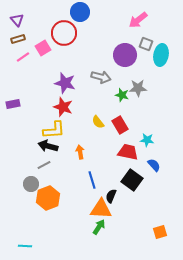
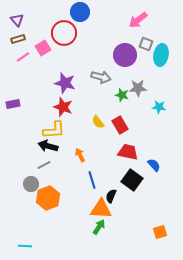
cyan star: moved 12 px right, 33 px up
orange arrow: moved 3 px down; rotated 16 degrees counterclockwise
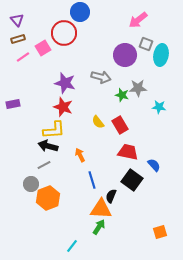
cyan line: moved 47 px right; rotated 56 degrees counterclockwise
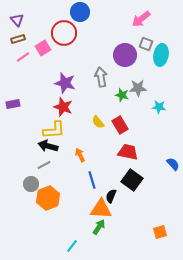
pink arrow: moved 3 px right, 1 px up
gray arrow: rotated 114 degrees counterclockwise
blue semicircle: moved 19 px right, 1 px up
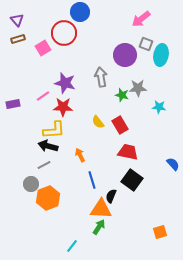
pink line: moved 20 px right, 39 px down
red star: rotated 18 degrees counterclockwise
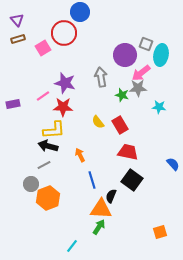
pink arrow: moved 54 px down
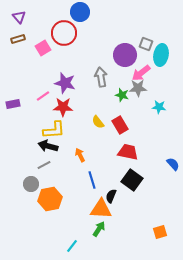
purple triangle: moved 2 px right, 3 px up
orange hexagon: moved 2 px right, 1 px down; rotated 10 degrees clockwise
green arrow: moved 2 px down
